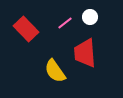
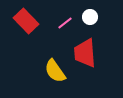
red rectangle: moved 8 px up
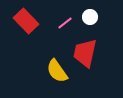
red trapezoid: rotated 16 degrees clockwise
yellow semicircle: moved 2 px right
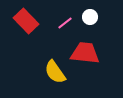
red trapezoid: rotated 84 degrees clockwise
yellow semicircle: moved 2 px left, 1 px down
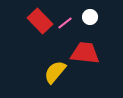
red rectangle: moved 14 px right
yellow semicircle: rotated 75 degrees clockwise
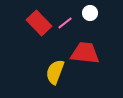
white circle: moved 4 px up
red rectangle: moved 1 px left, 2 px down
yellow semicircle: rotated 20 degrees counterclockwise
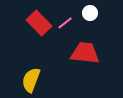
yellow semicircle: moved 24 px left, 8 px down
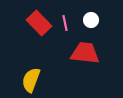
white circle: moved 1 px right, 7 px down
pink line: rotated 63 degrees counterclockwise
